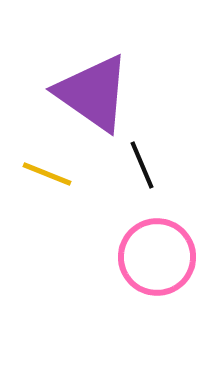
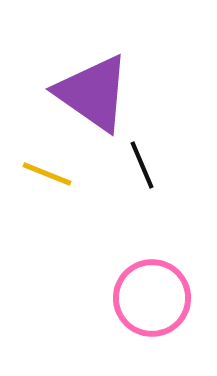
pink circle: moved 5 px left, 41 px down
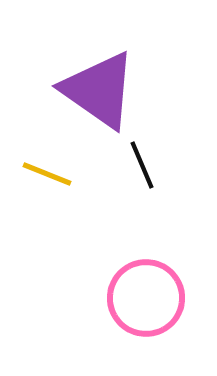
purple triangle: moved 6 px right, 3 px up
pink circle: moved 6 px left
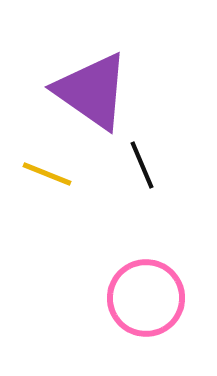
purple triangle: moved 7 px left, 1 px down
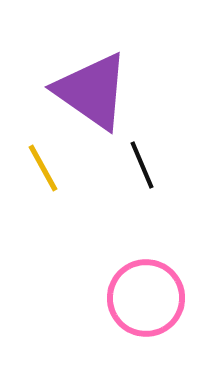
yellow line: moved 4 px left, 6 px up; rotated 39 degrees clockwise
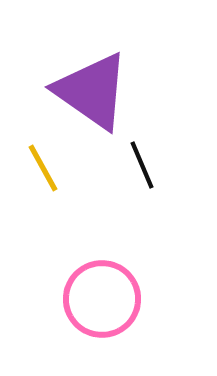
pink circle: moved 44 px left, 1 px down
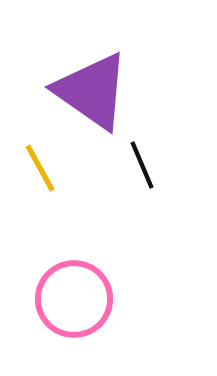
yellow line: moved 3 px left
pink circle: moved 28 px left
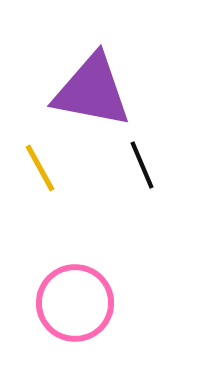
purple triangle: rotated 24 degrees counterclockwise
pink circle: moved 1 px right, 4 px down
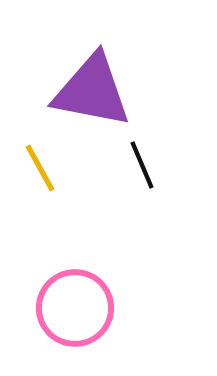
pink circle: moved 5 px down
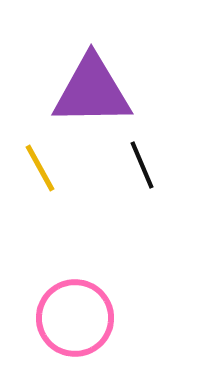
purple triangle: rotated 12 degrees counterclockwise
pink circle: moved 10 px down
